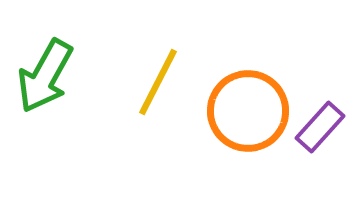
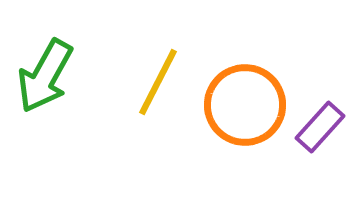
orange circle: moved 3 px left, 6 px up
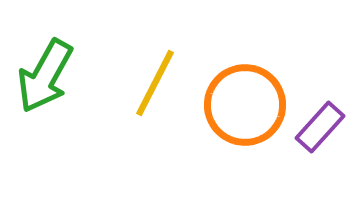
yellow line: moved 3 px left, 1 px down
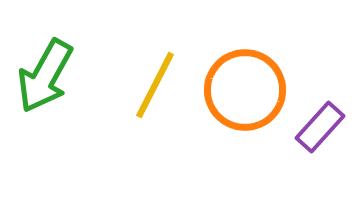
yellow line: moved 2 px down
orange circle: moved 15 px up
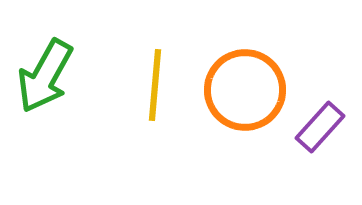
yellow line: rotated 22 degrees counterclockwise
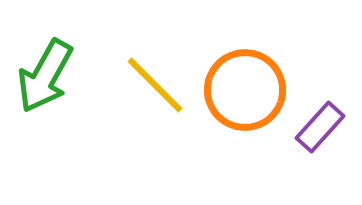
yellow line: rotated 50 degrees counterclockwise
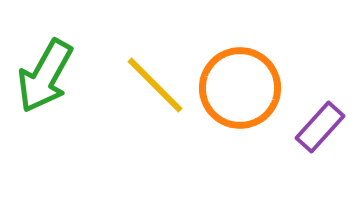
orange circle: moved 5 px left, 2 px up
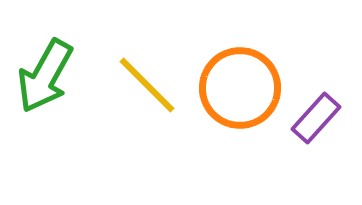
yellow line: moved 8 px left
purple rectangle: moved 4 px left, 9 px up
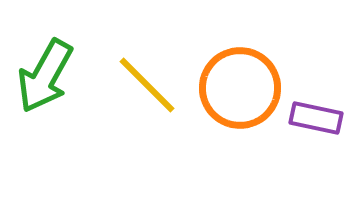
purple rectangle: rotated 60 degrees clockwise
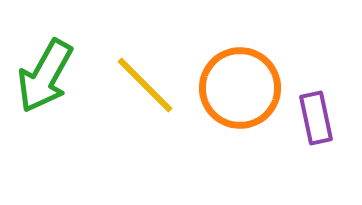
yellow line: moved 2 px left
purple rectangle: rotated 66 degrees clockwise
